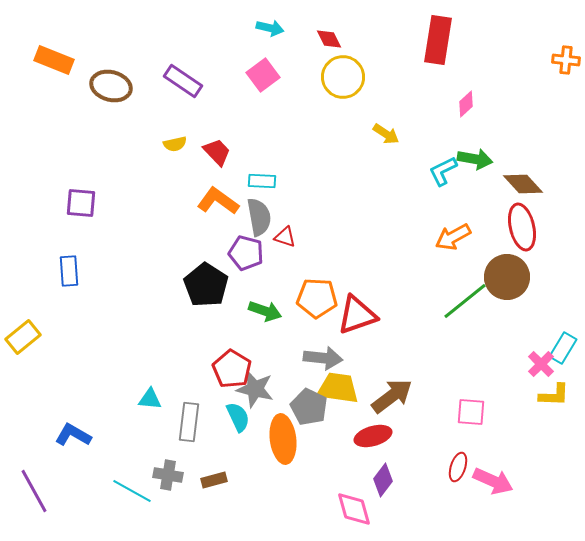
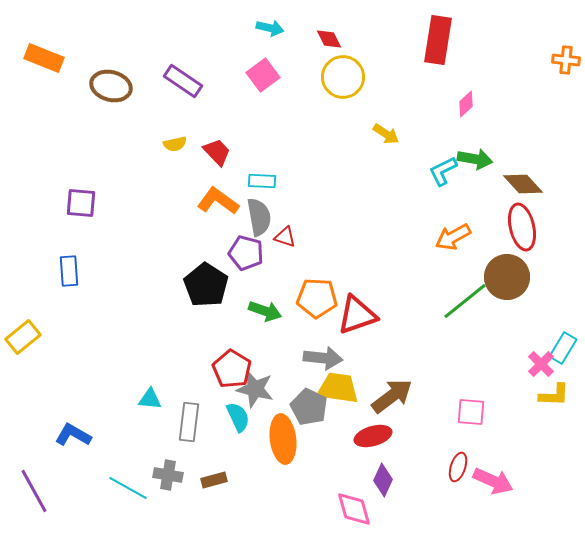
orange rectangle at (54, 60): moved 10 px left, 2 px up
purple diamond at (383, 480): rotated 12 degrees counterclockwise
cyan line at (132, 491): moved 4 px left, 3 px up
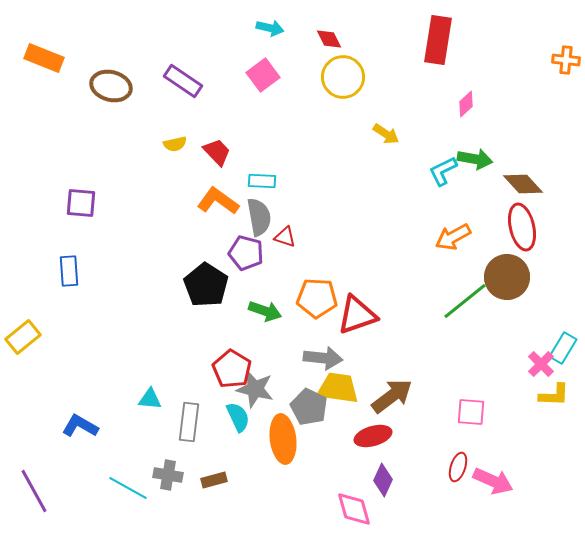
blue L-shape at (73, 435): moved 7 px right, 9 px up
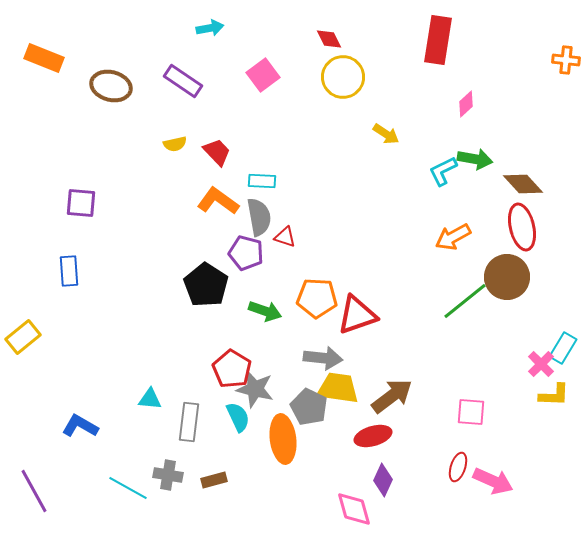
cyan arrow at (270, 28): moved 60 px left; rotated 24 degrees counterclockwise
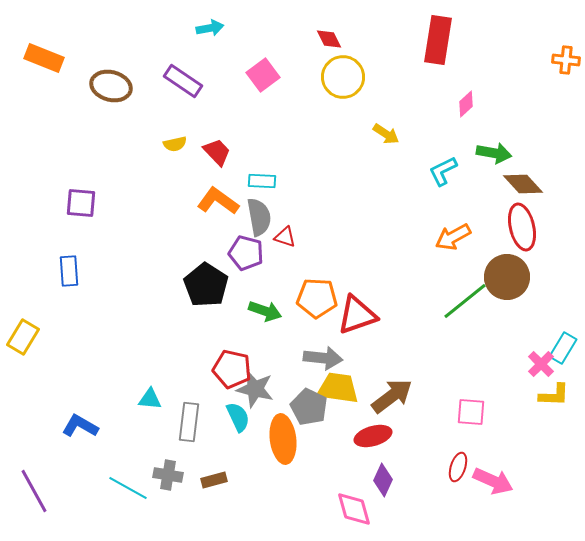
green arrow at (475, 159): moved 19 px right, 6 px up
yellow rectangle at (23, 337): rotated 20 degrees counterclockwise
red pentagon at (232, 369): rotated 18 degrees counterclockwise
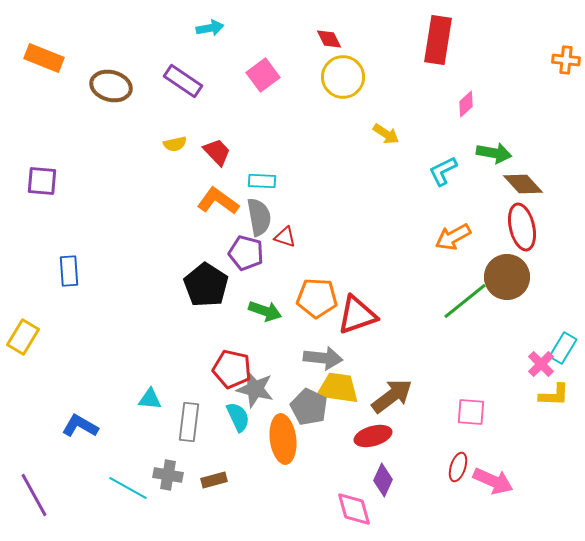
purple square at (81, 203): moved 39 px left, 22 px up
purple line at (34, 491): moved 4 px down
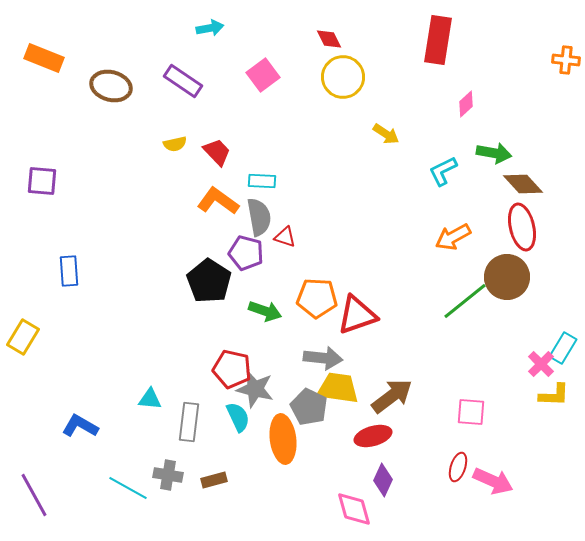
black pentagon at (206, 285): moved 3 px right, 4 px up
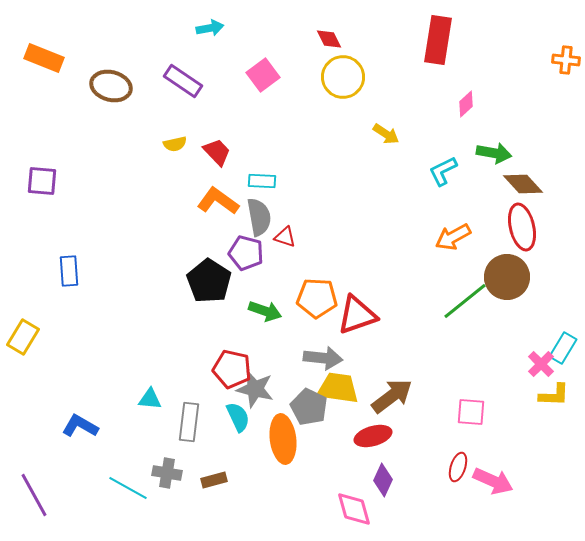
gray cross at (168, 475): moved 1 px left, 2 px up
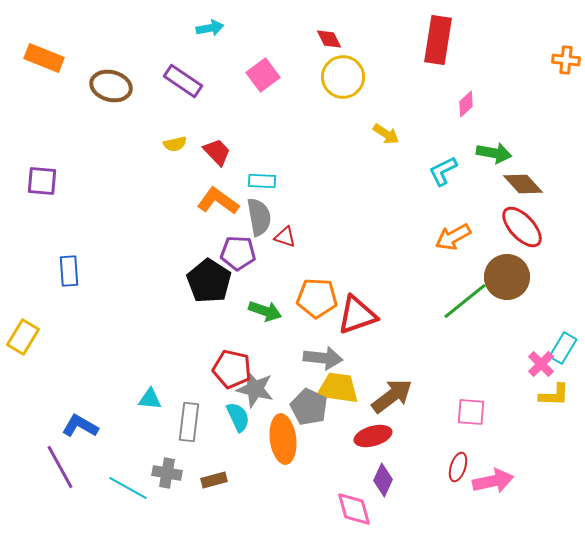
red ellipse at (522, 227): rotated 30 degrees counterclockwise
purple pentagon at (246, 253): moved 8 px left; rotated 12 degrees counterclockwise
pink arrow at (493, 481): rotated 36 degrees counterclockwise
purple line at (34, 495): moved 26 px right, 28 px up
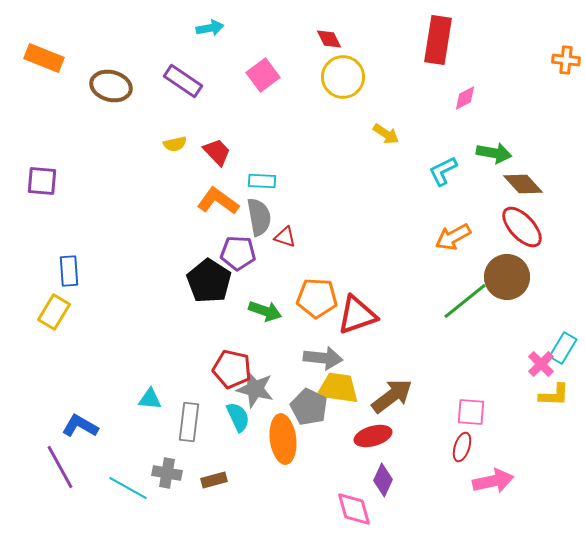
pink diamond at (466, 104): moved 1 px left, 6 px up; rotated 16 degrees clockwise
yellow rectangle at (23, 337): moved 31 px right, 25 px up
red ellipse at (458, 467): moved 4 px right, 20 px up
